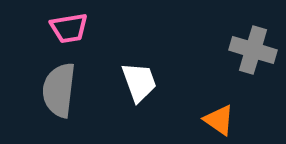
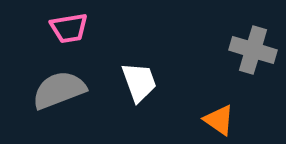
gray semicircle: rotated 62 degrees clockwise
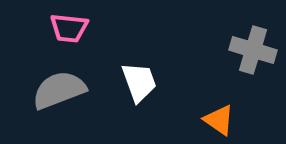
pink trapezoid: rotated 15 degrees clockwise
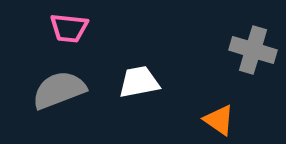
white trapezoid: rotated 81 degrees counterclockwise
